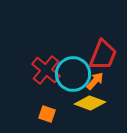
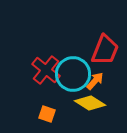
red trapezoid: moved 2 px right, 5 px up
yellow diamond: rotated 12 degrees clockwise
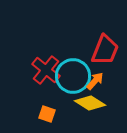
cyan circle: moved 2 px down
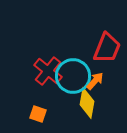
red trapezoid: moved 2 px right, 2 px up
red cross: moved 2 px right, 1 px down
yellow diamond: moved 3 px left; rotated 68 degrees clockwise
orange square: moved 9 px left
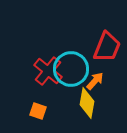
red trapezoid: moved 1 px up
cyan circle: moved 2 px left, 7 px up
orange square: moved 3 px up
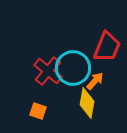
cyan circle: moved 2 px right, 1 px up
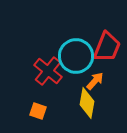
cyan circle: moved 3 px right, 12 px up
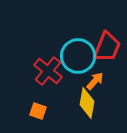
cyan circle: moved 2 px right
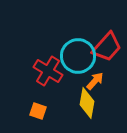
red trapezoid: rotated 20 degrees clockwise
red cross: rotated 8 degrees counterclockwise
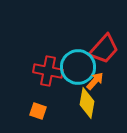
red trapezoid: moved 3 px left, 2 px down
cyan circle: moved 11 px down
red cross: rotated 20 degrees counterclockwise
